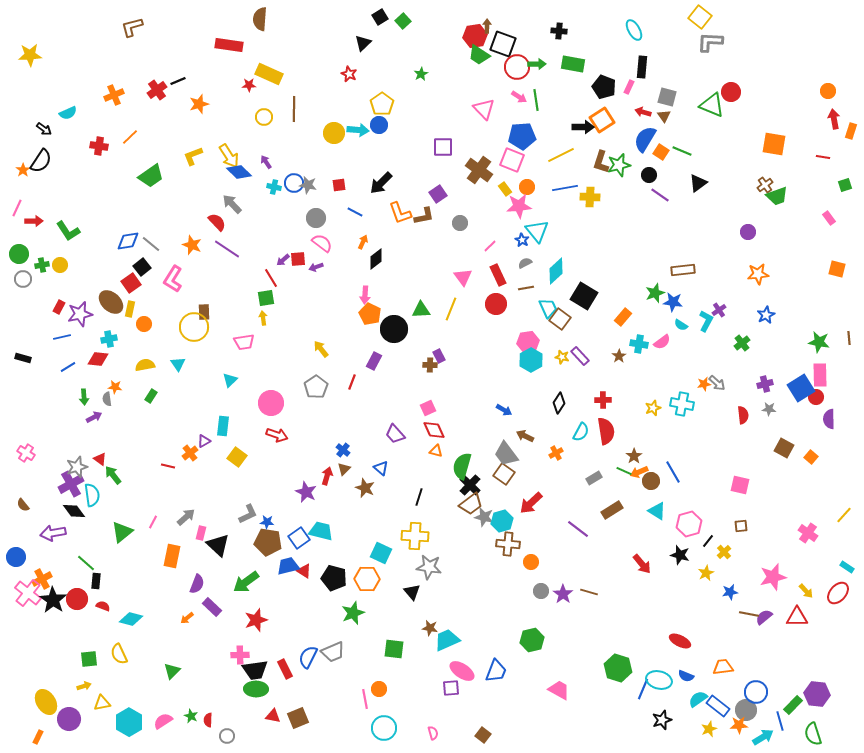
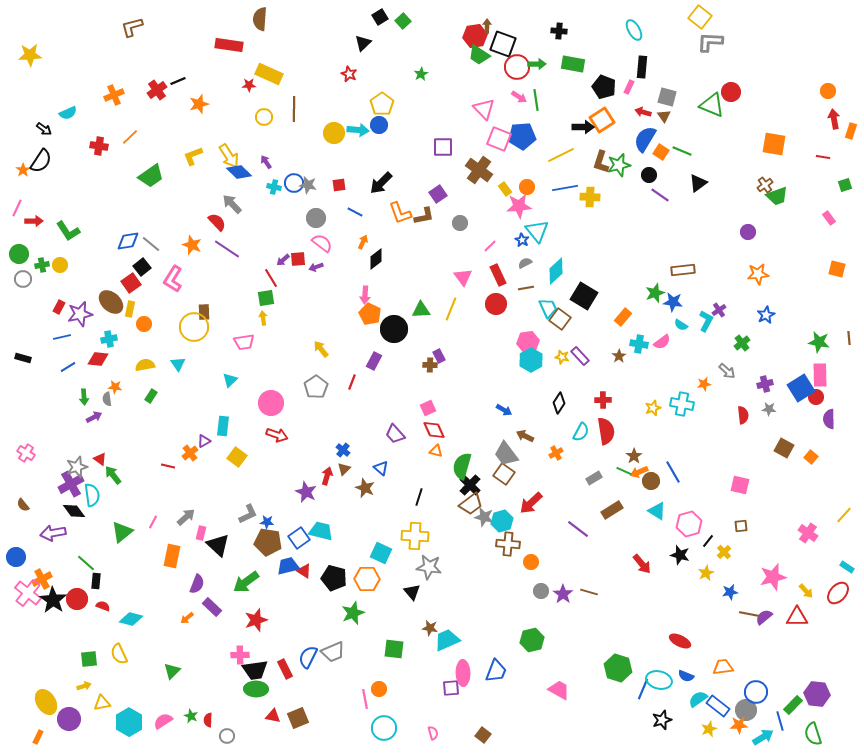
pink square at (512, 160): moved 13 px left, 21 px up
gray arrow at (717, 383): moved 10 px right, 12 px up
pink ellipse at (462, 671): moved 1 px right, 2 px down; rotated 55 degrees clockwise
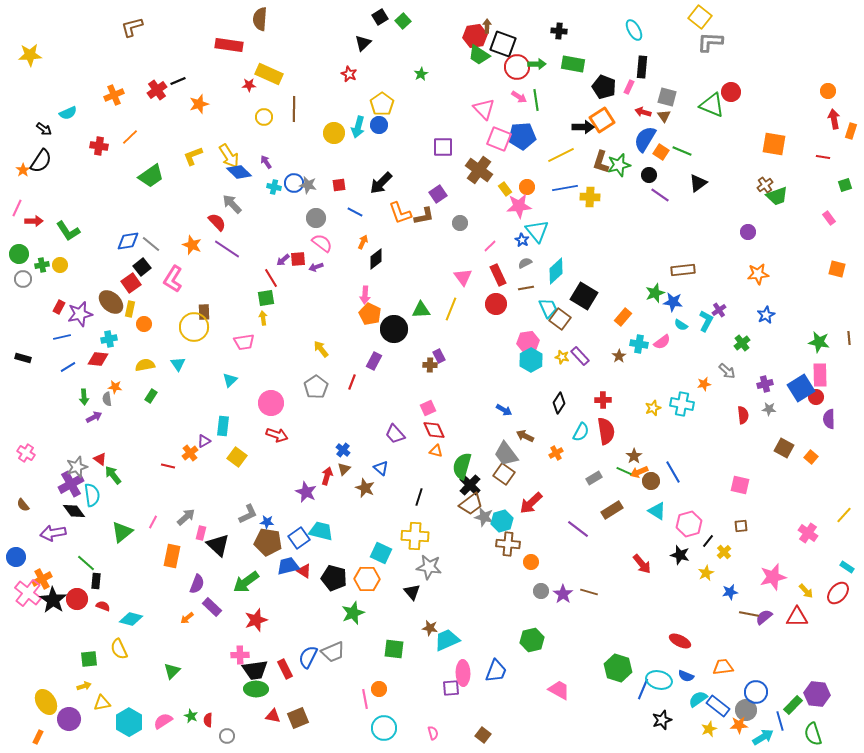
cyan arrow at (358, 130): moved 3 px up; rotated 100 degrees clockwise
yellow semicircle at (119, 654): moved 5 px up
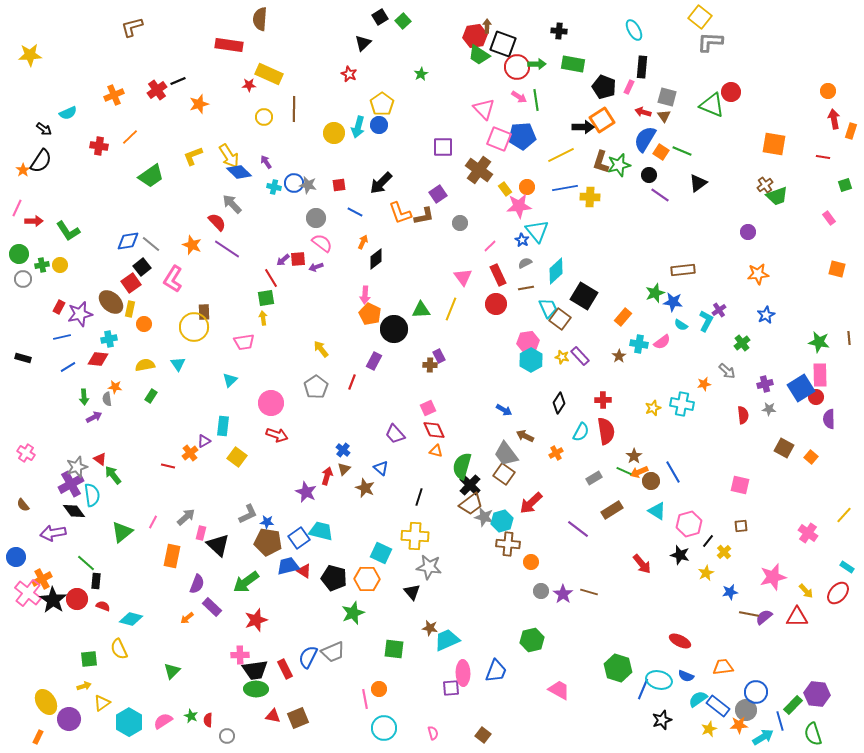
yellow triangle at (102, 703): rotated 24 degrees counterclockwise
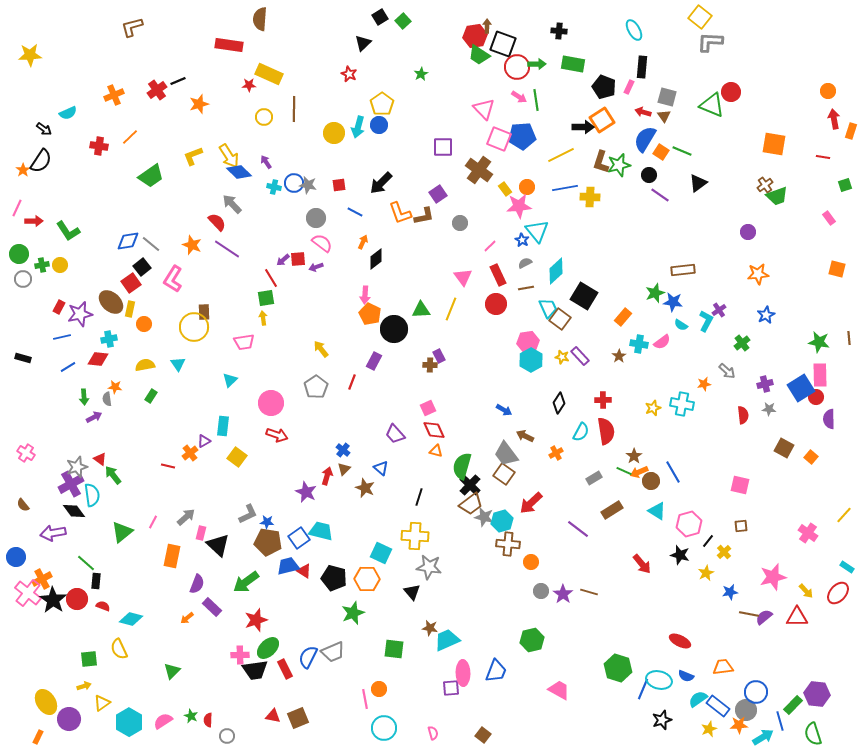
green ellipse at (256, 689): moved 12 px right, 41 px up; rotated 45 degrees counterclockwise
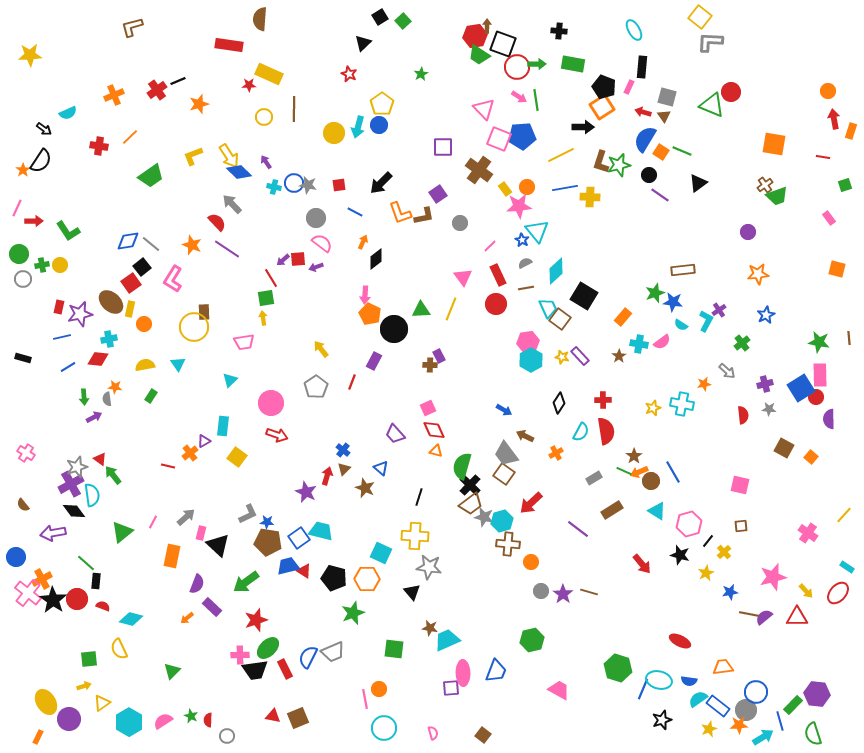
orange square at (602, 120): moved 13 px up
red rectangle at (59, 307): rotated 16 degrees counterclockwise
blue semicircle at (686, 676): moved 3 px right, 5 px down; rotated 14 degrees counterclockwise
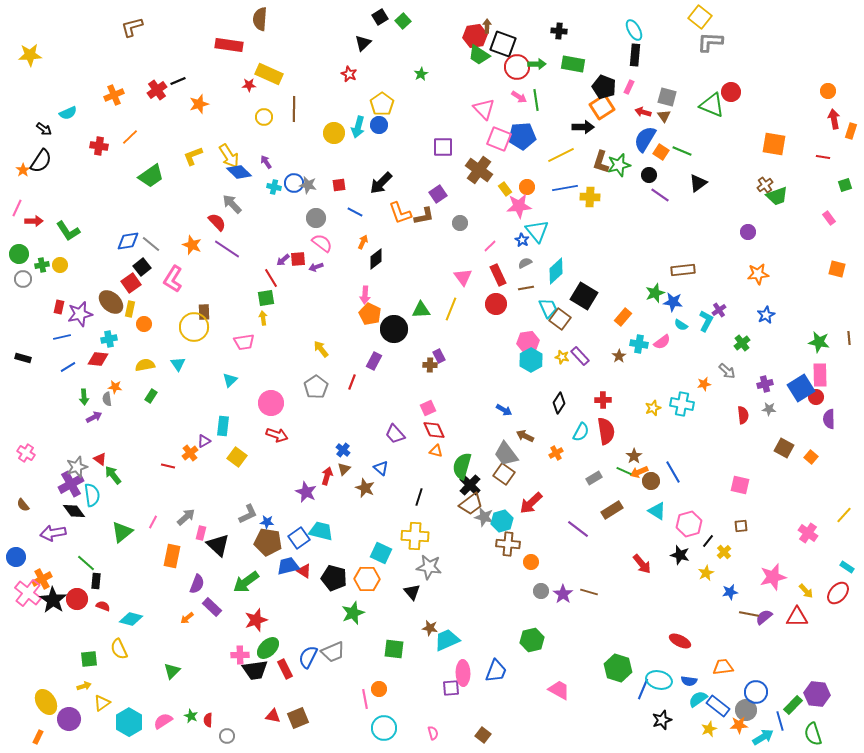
black rectangle at (642, 67): moved 7 px left, 12 px up
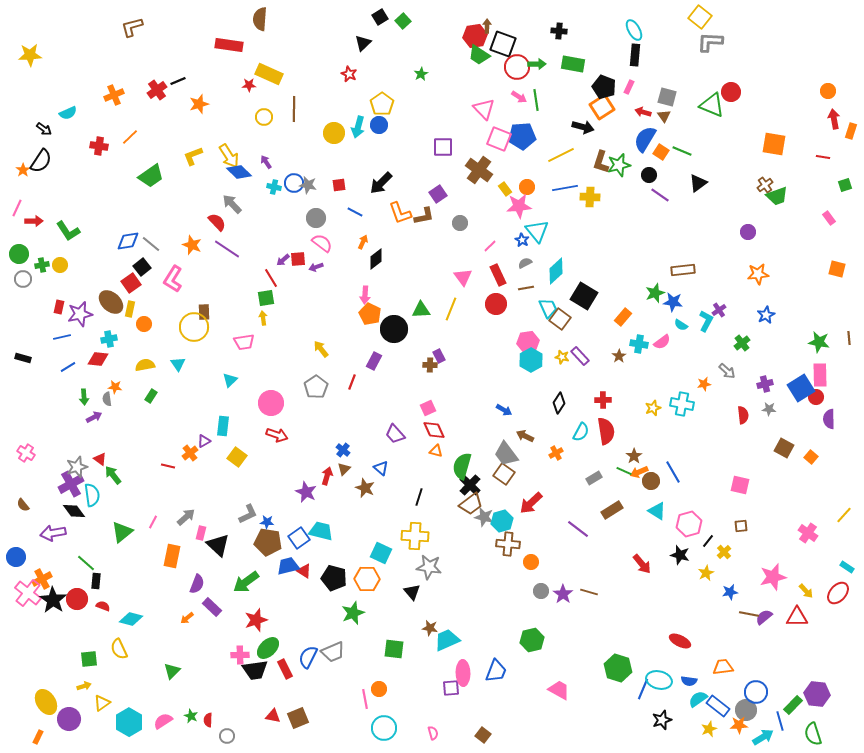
black arrow at (583, 127): rotated 15 degrees clockwise
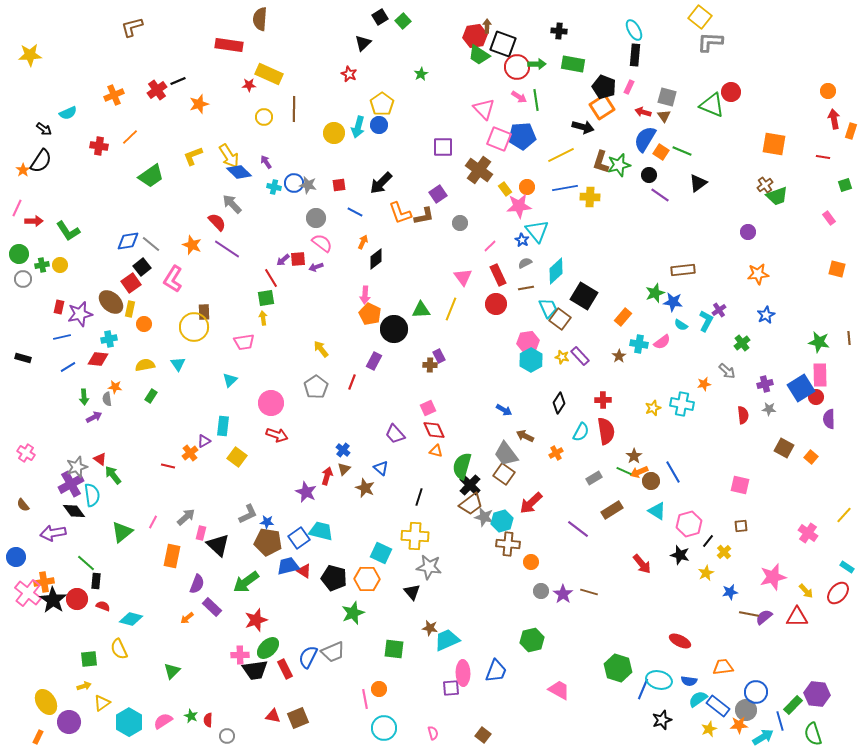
orange cross at (42, 579): moved 2 px right, 3 px down; rotated 18 degrees clockwise
purple circle at (69, 719): moved 3 px down
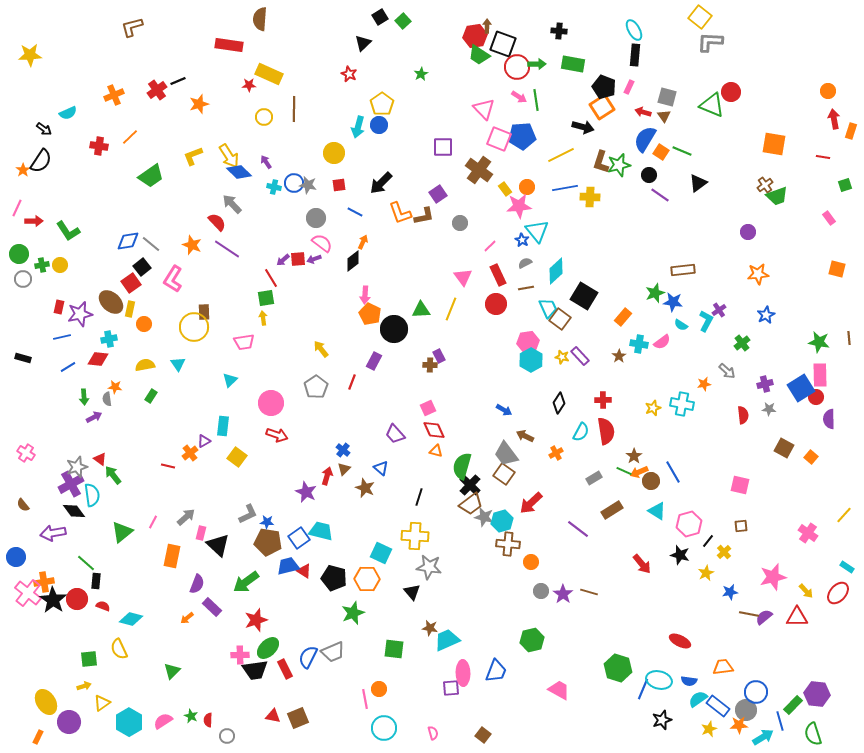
yellow circle at (334, 133): moved 20 px down
black diamond at (376, 259): moved 23 px left, 2 px down
purple arrow at (316, 267): moved 2 px left, 8 px up
